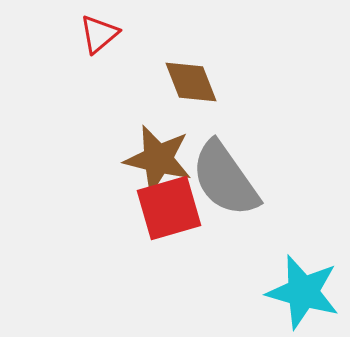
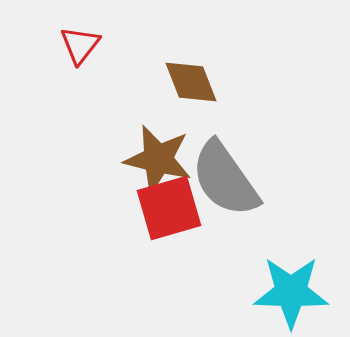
red triangle: moved 19 px left, 11 px down; rotated 12 degrees counterclockwise
cyan star: moved 12 px left; rotated 14 degrees counterclockwise
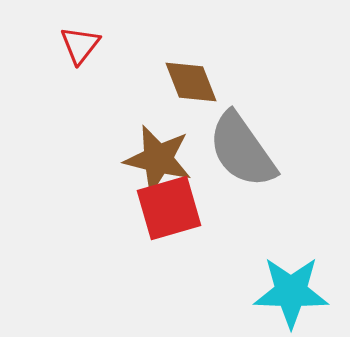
gray semicircle: moved 17 px right, 29 px up
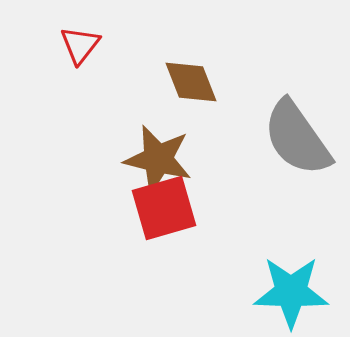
gray semicircle: moved 55 px right, 12 px up
red square: moved 5 px left
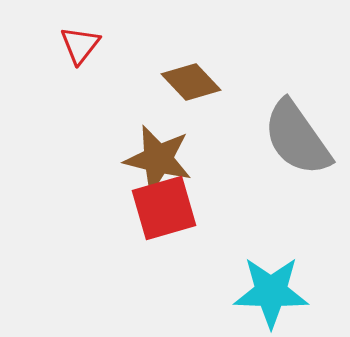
brown diamond: rotated 22 degrees counterclockwise
cyan star: moved 20 px left
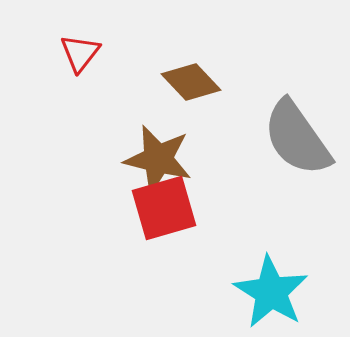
red triangle: moved 8 px down
cyan star: rotated 30 degrees clockwise
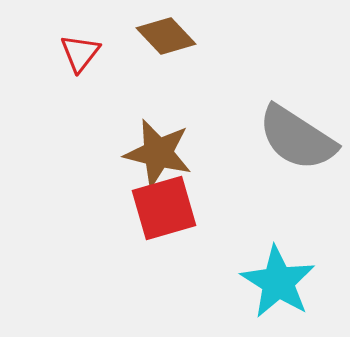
brown diamond: moved 25 px left, 46 px up
gray semicircle: rotated 22 degrees counterclockwise
brown star: moved 6 px up
cyan star: moved 7 px right, 10 px up
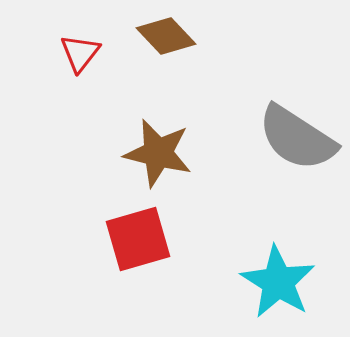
red square: moved 26 px left, 31 px down
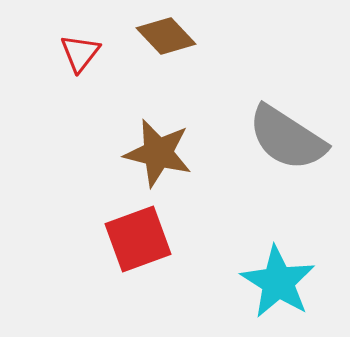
gray semicircle: moved 10 px left
red square: rotated 4 degrees counterclockwise
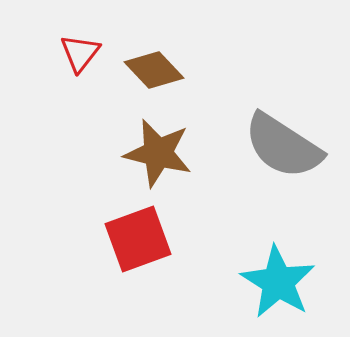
brown diamond: moved 12 px left, 34 px down
gray semicircle: moved 4 px left, 8 px down
